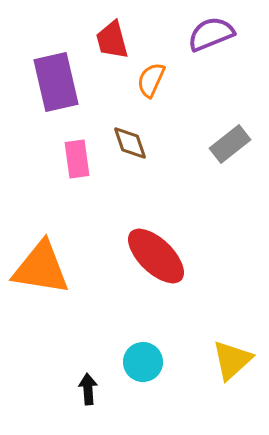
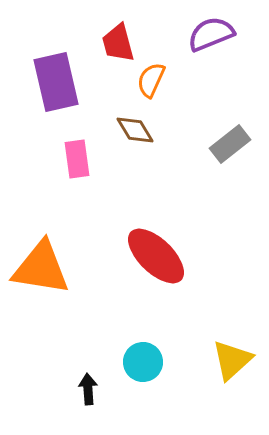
red trapezoid: moved 6 px right, 3 px down
brown diamond: moved 5 px right, 13 px up; rotated 12 degrees counterclockwise
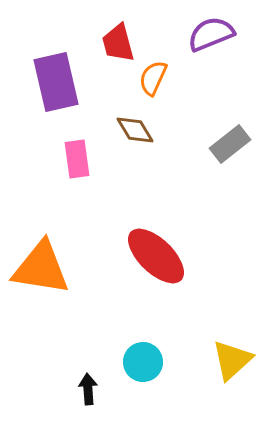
orange semicircle: moved 2 px right, 2 px up
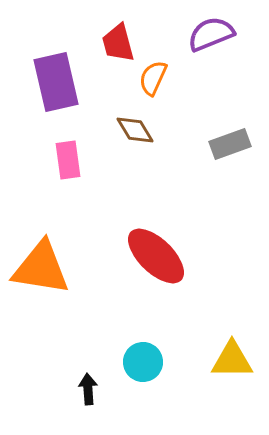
gray rectangle: rotated 18 degrees clockwise
pink rectangle: moved 9 px left, 1 px down
yellow triangle: rotated 42 degrees clockwise
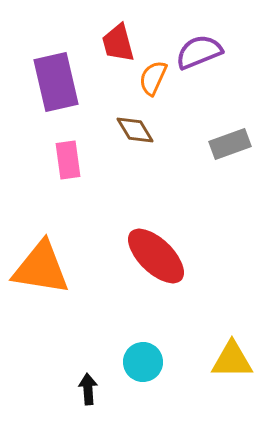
purple semicircle: moved 12 px left, 18 px down
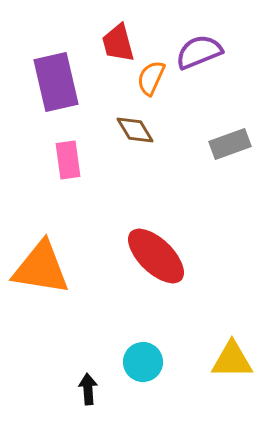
orange semicircle: moved 2 px left
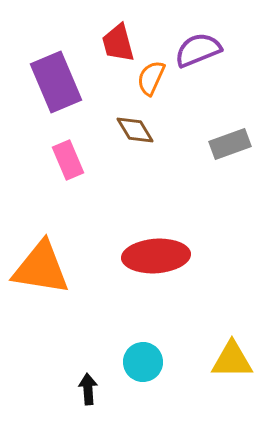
purple semicircle: moved 1 px left, 2 px up
purple rectangle: rotated 10 degrees counterclockwise
pink rectangle: rotated 15 degrees counterclockwise
red ellipse: rotated 48 degrees counterclockwise
